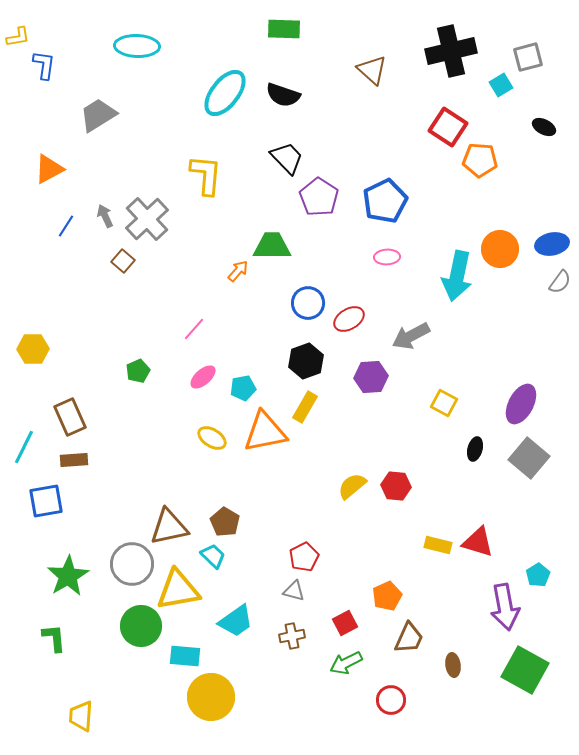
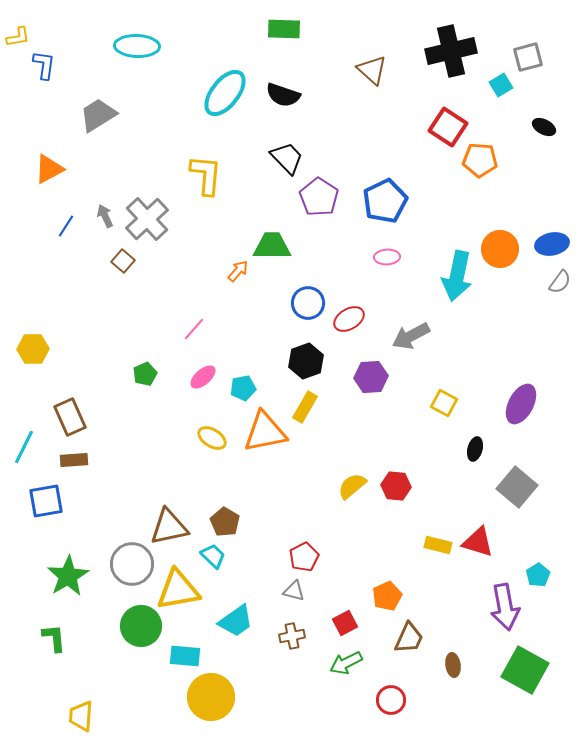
green pentagon at (138, 371): moved 7 px right, 3 px down
gray square at (529, 458): moved 12 px left, 29 px down
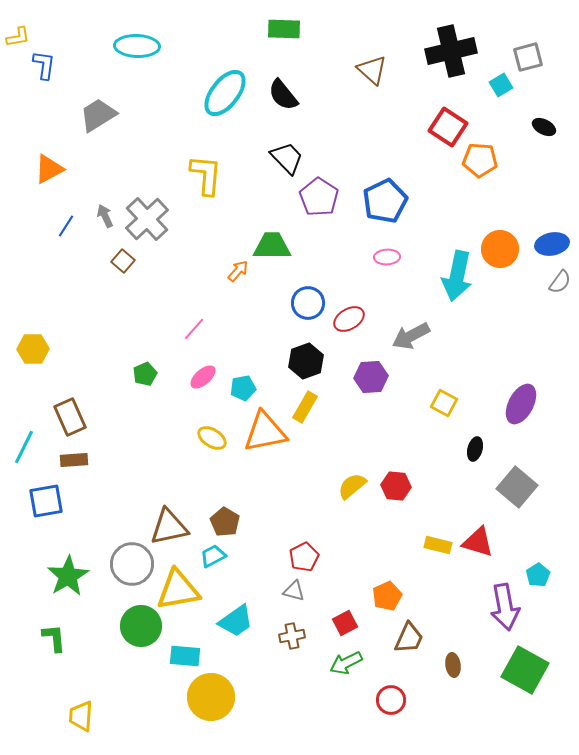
black semicircle at (283, 95): rotated 32 degrees clockwise
cyan trapezoid at (213, 556): rotated 72 degrees counterclockwise
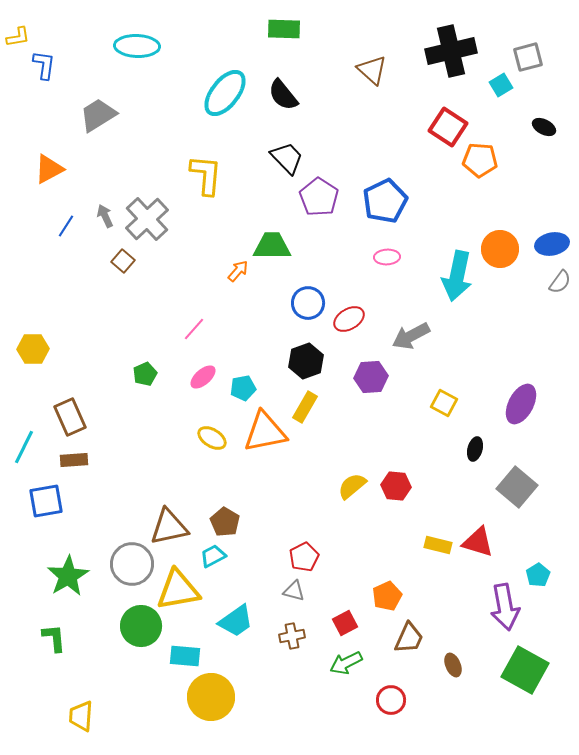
brown ellipse at (453, 665): rotated 15 degrees counterclockwise
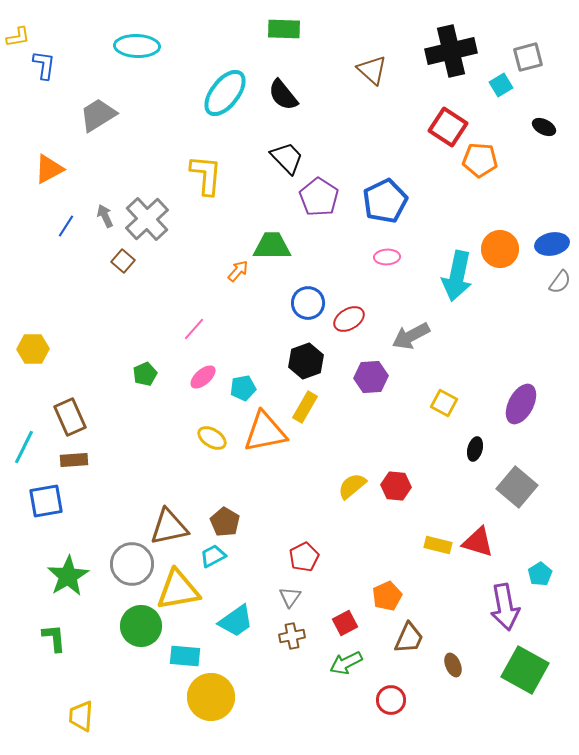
cyan pentagon at (538, 575): moved 2 px right, 1 px up
gray triangle at (294, 591): moved 4 px left, 6 px down; rotated 50 degrees clockwise
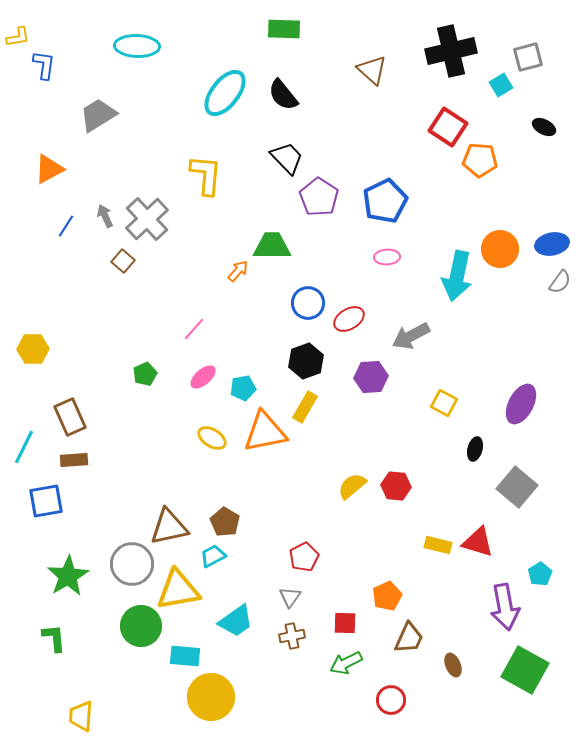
red square at (345, 623): rotated 30 degrees clockwise
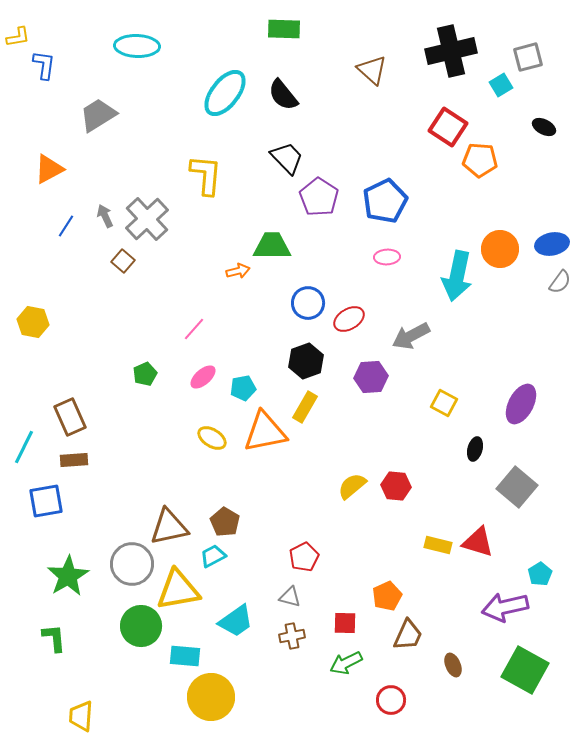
orange arrow at (238, 271): rotated 35 degrees clockwise
yellow hexagon at (33, 349): moved 27 px up; rotated 12 degrees clockwise
gray triangle at (290, 597): rotated 50 degrees counterclockwise
purple arrow at (505, 607): rotated 87 degrees clockwise
brown trapezoid at (409, 638): moved 1 px left, 3 px up
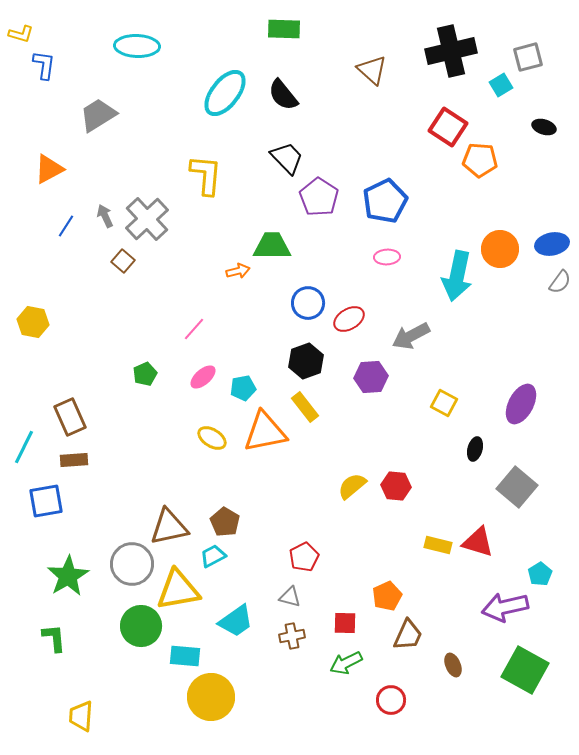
yellow L-shape at (18, 37): moved 3 px right, 3 px up; rotated 25 degrees clockwise
black ellipse at (544, 127): rotated 10 degrees counterclockwise
yellow rectangle at (305, 407): rotated 68 degrees counterclockwise
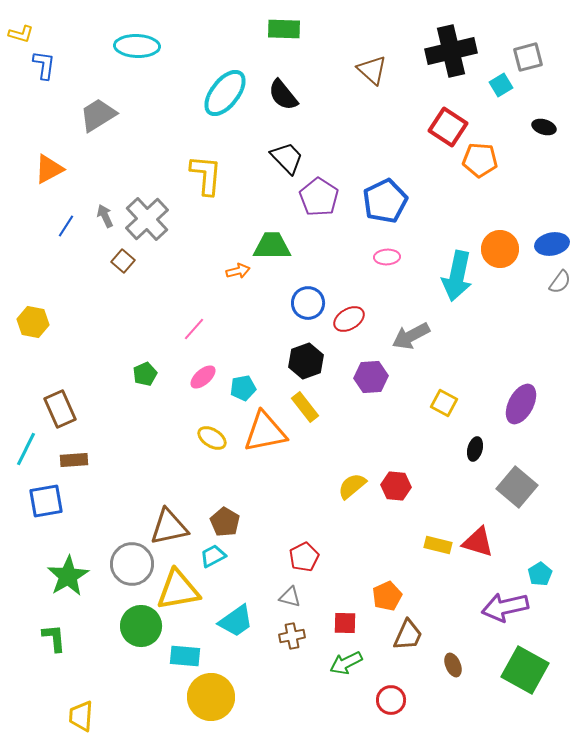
brown rectangle at (70, 417): moved 10 px left, 8 px up
cyan line at (24, 447): moved 2 px right, 2 px down
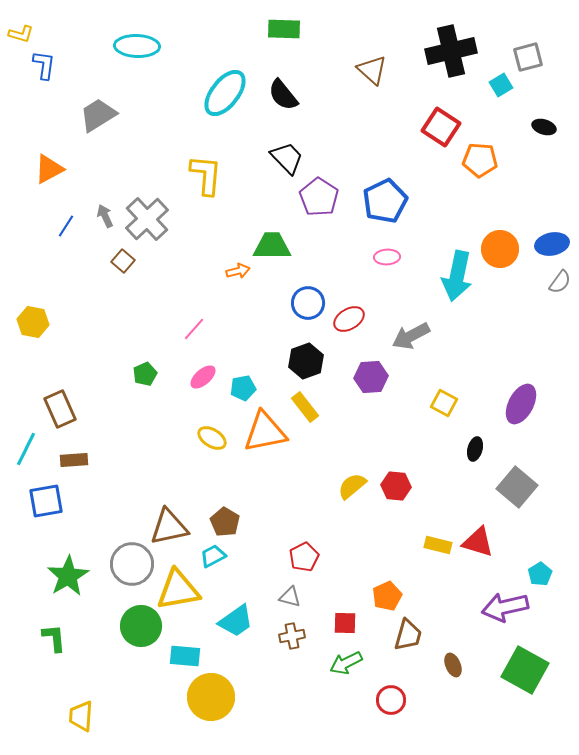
red square at (448, 127): moved 7 px left
brown trapezoid at (408, 635): rotated 8 degrees counterclockwise
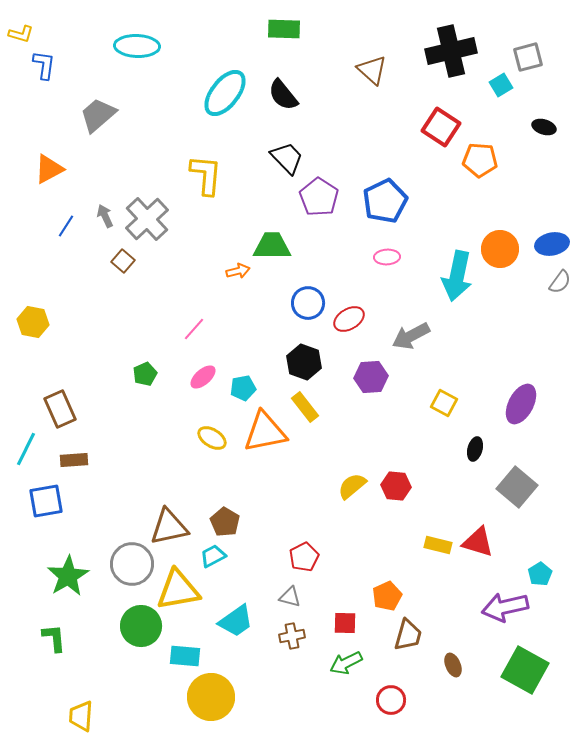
gray trapezoid at (98, 115): rotated 9 degrees counterclockwise
black hexagon at (306, 361): moved 2 px left, 1 px down; rotated 20 degrees counterclockwise
